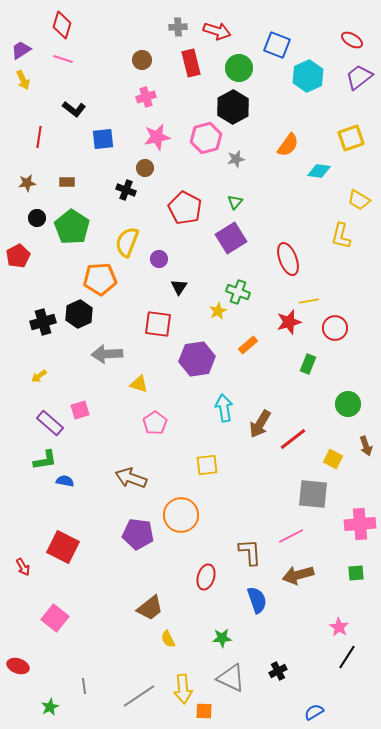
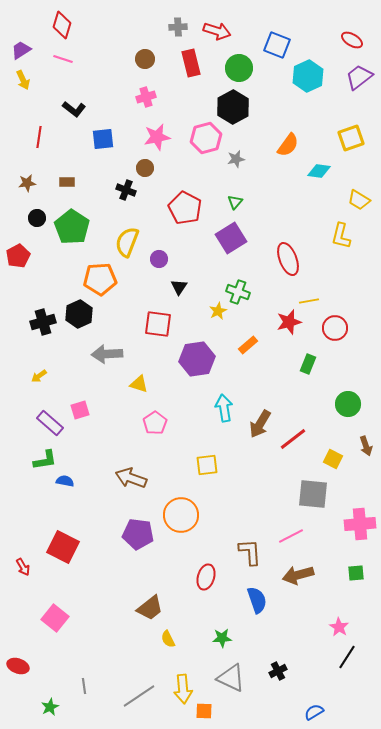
brown circle at (142, 60): moved 3 px right, 1 px up
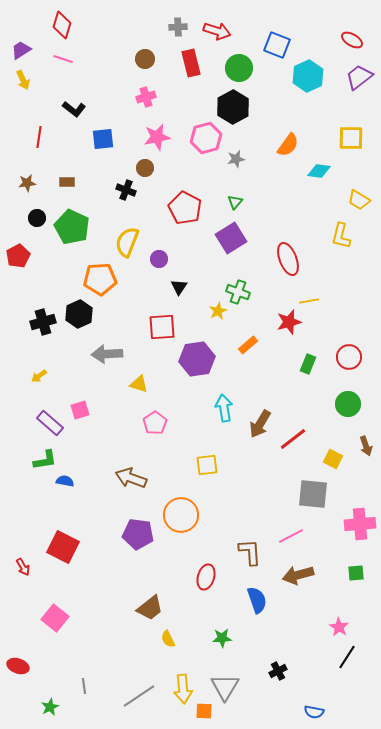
yellow square at (351, 138): rotated 20 degrees clockwise
green pentagon at (72, 227): rotated 8 degrees counterclockwise
red square at (158, 324): moved 4 px right, 3 px down; rotated 12 degrees counterclockwise
red circle at (335, 328): moved 14 px right, 29 px down
gray triangle at (231, 678): moved 6 px left, 9 px down; rotated 36 degrees clockwise
blue semicircle at (314, 712): rotated 138 degrees counterclockwise
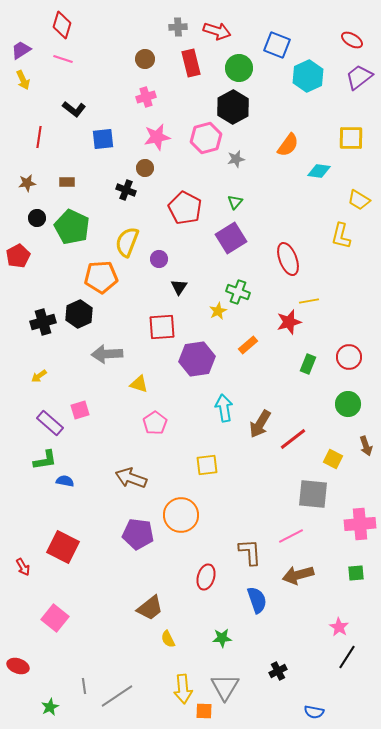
orange pentagon at (100, 279): moved 1 px right, 2 px up
gray line at (139, 696): moved 22 px left
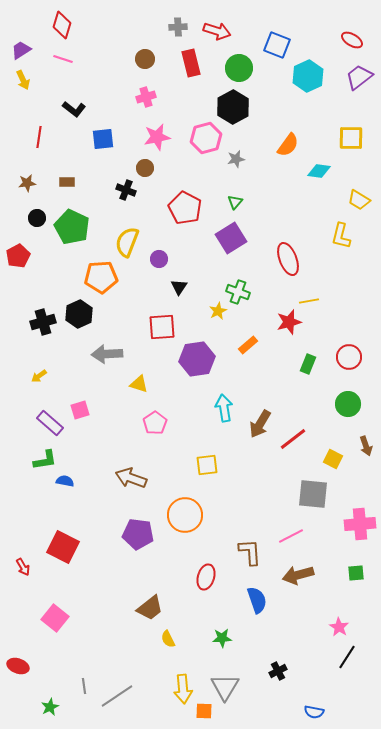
orange circle at (181, 515): moved 4 px right
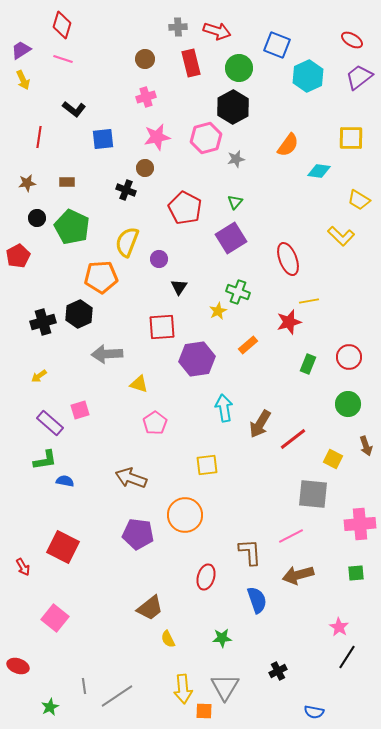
yellow L-shape at (341, 236): rotated 60 degrees counterclockwise
